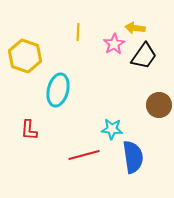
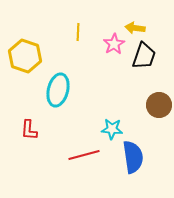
black trapezoid: rotated 16 degrees counterclockwise
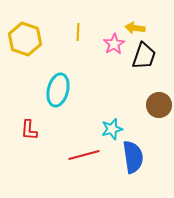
yellow hexagon: moved 17 px up
cyan star: rotated 20 degrees counterclockwise
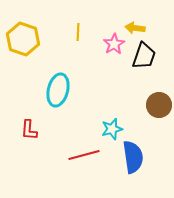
yellow hexagon: moved 2 px left
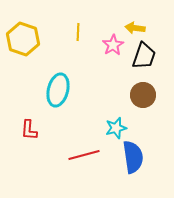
pink star: moved 1 px left, 1 px down
brown circle: moved 16 px left, 10 px up
cyan star: moved 4 px right, 1 px up
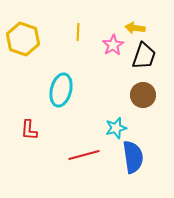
cyan ellipse: moved 3 px right
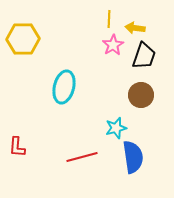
yellow line: moved 31 px right, 13 px up
yellow hexagon: rotated 20 degrees counterclockwise
cyan ellipse: moved 3 px right, 3 px up
brown circle: moved 2 px left
red L-shape: moved 12 px left, 17 px down
red line: moved 2 px left, 2 px down
